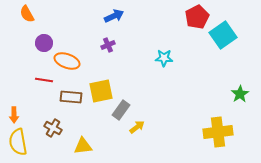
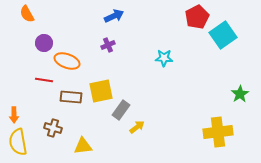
brown cross: rotated 12 degrees counterclockwise
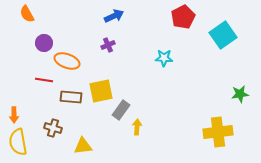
red pentagon: moved 14 px left
green star: rotated 24 degrees clockwise
yellow arrow: rotated 49 degrees counterclockwise
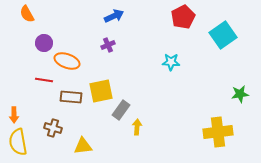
cyan star: moved 7 px right, 4 px down
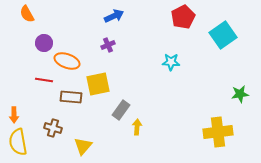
yellow square: moved 3 px left, 7 px up
yellow triangle: rotated 42 degrees counterclockwise
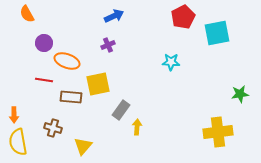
cyan square: moved 6 px left, 2 px up; rotated 24 degrees clockwise
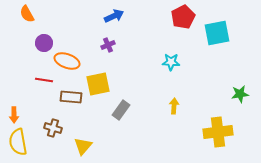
yellow arrow: moved 37 px right, 21 px up
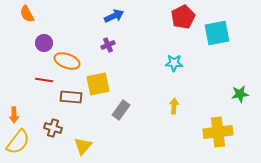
cyan star: moved 3 px right, 1 px down
yellow semicircle: rotated 132 degrees counterclockwise
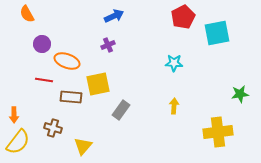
purple circle: moved 2 px left, 1 px down
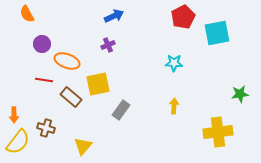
brown rectangle: rotated 35 degrees clockwise
brown cross: moved 7 px left
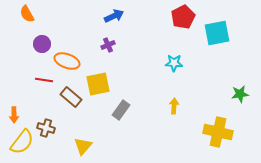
yellow cross: rotated 20 degrees clockwise
yellow semicircle: moved 4 px right
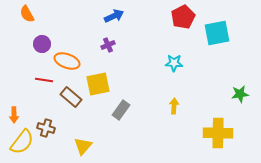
yellow cross: moved 1 px down; rotated 12 degrees counterclockwise
